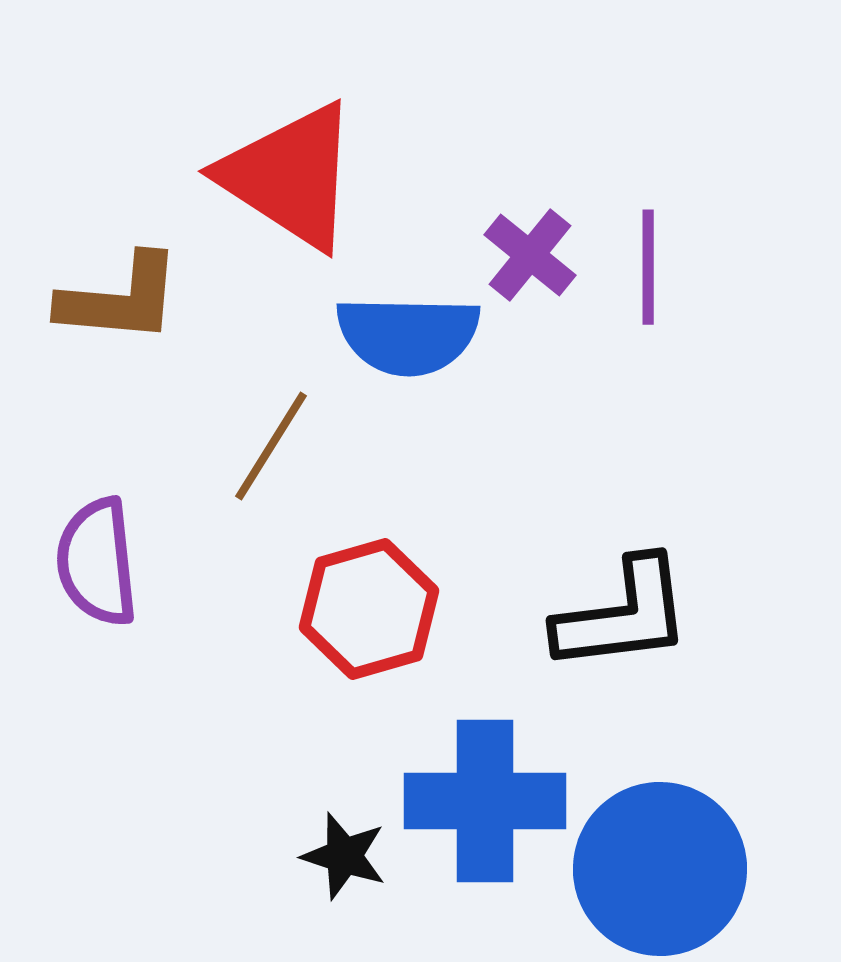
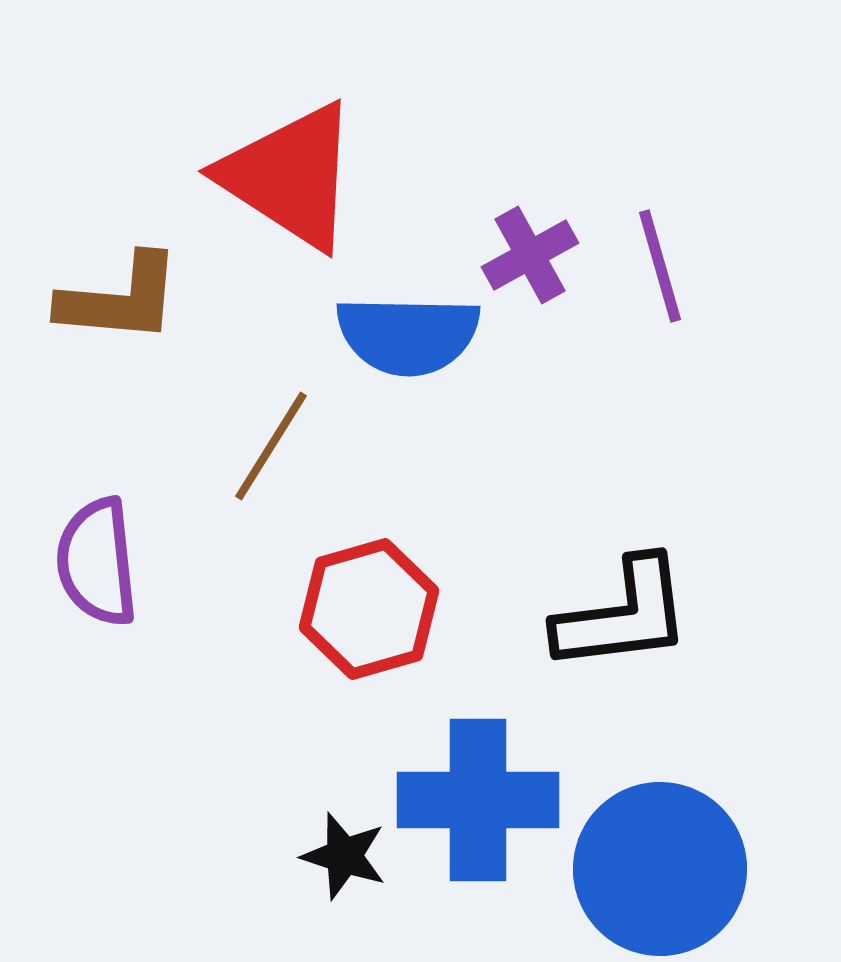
purple cross: rotated 22 degrees clockwise
purple line: moved 12 px right, 1 px up; rotated 16 degrees counterclockwise
blue cross: moved 7 px left, 1 px up
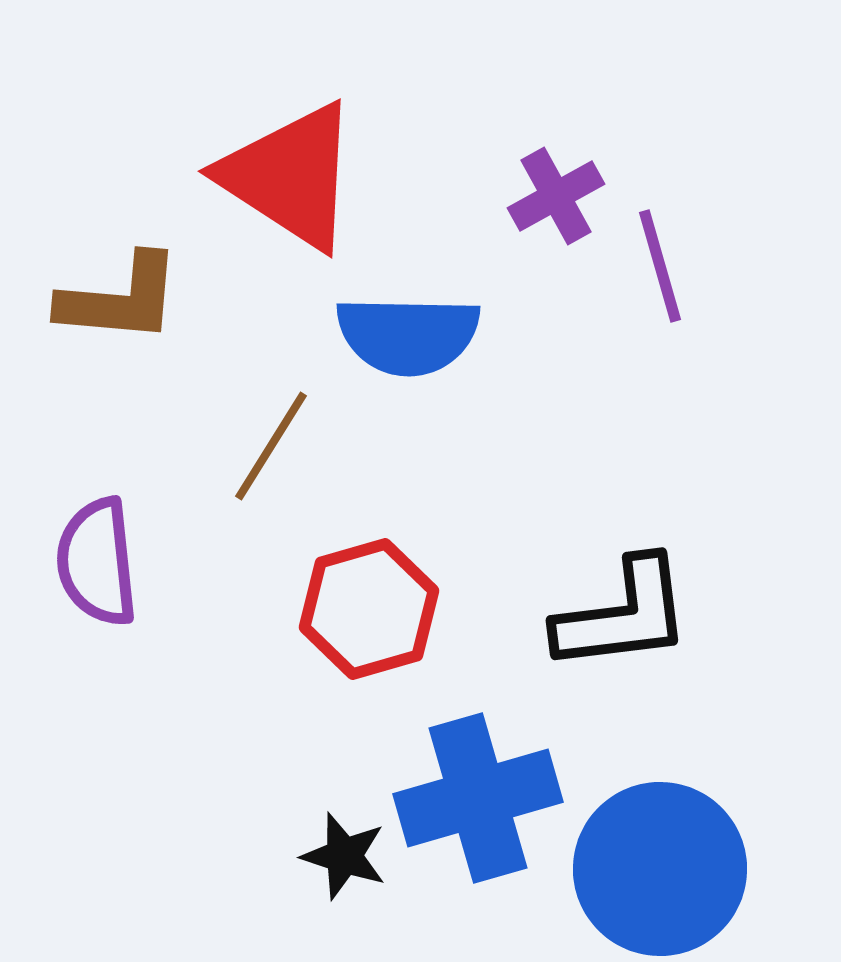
purple cross: moved 26 px right, 59 px up
blue cross: moved 2 px up; rotated 16 degrees counterclockwise
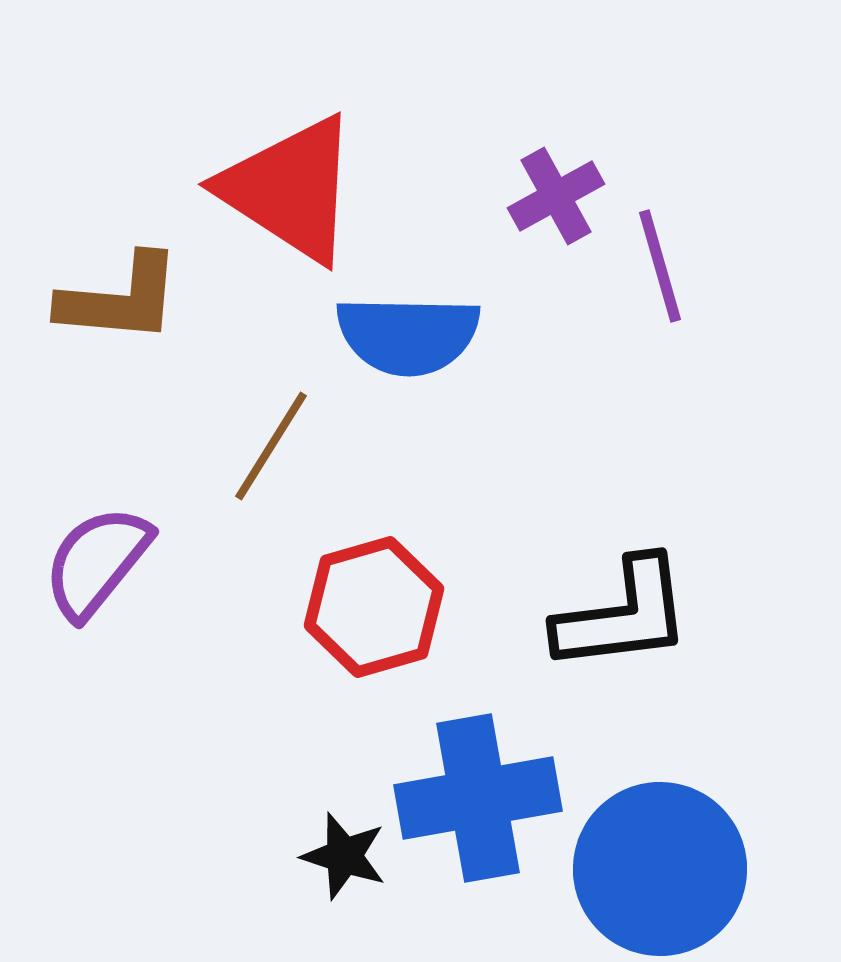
red triangle: moved 13 px down
purple semicircle: rotated 45 degrees clockwise
red hexagon: moved 5 px right, 2 px up
blue cross: rotated 6 degrees clockwise
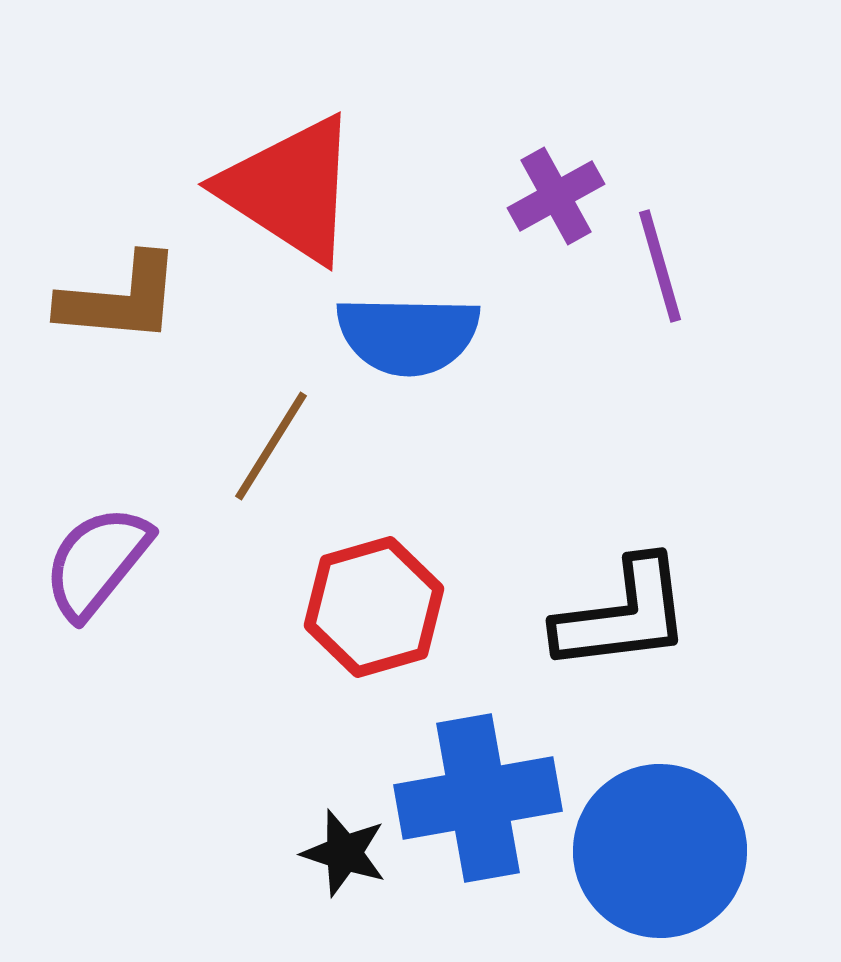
black star: moved 3 px up
blue circle: moved 18 px up
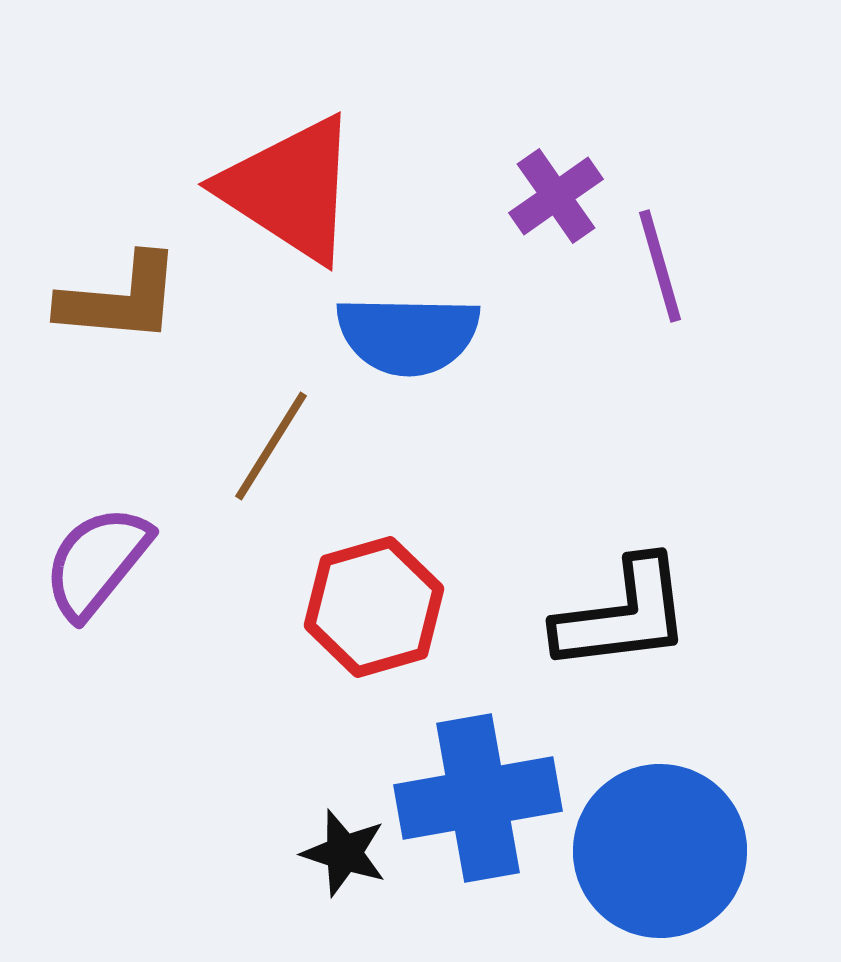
purple cross: rotated 6 degrees counterclockwise
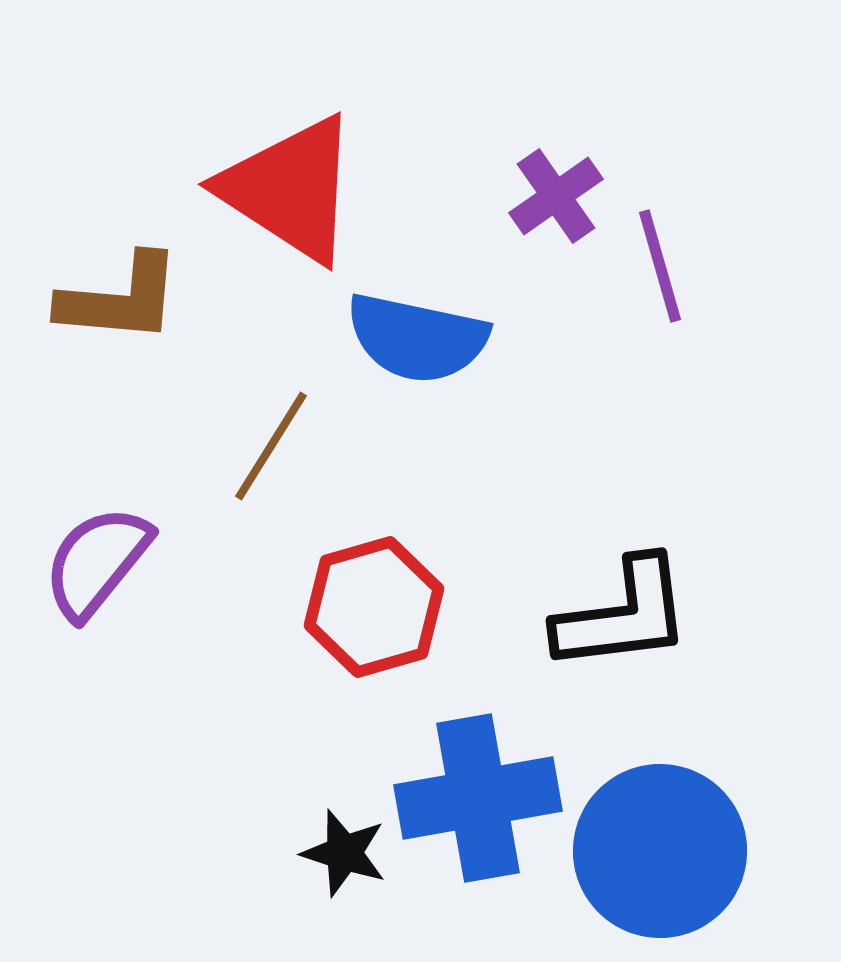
blue semicircle: moved 9 px right, 3 px down; rotated 11 degrees clockwise
